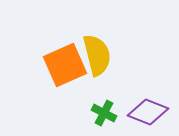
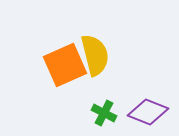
yellow semicircle: moved 2 px left
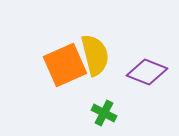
purple diamond: moved 1 px left, 40 px up
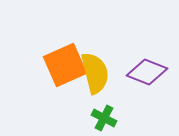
yellow semicircle: moved 18 px down
green cross: moved 5 px down
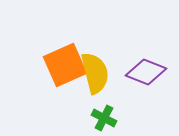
purple diamond: moved 1 px left
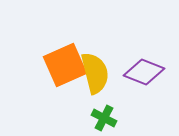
purple diamond: moved 2 px left
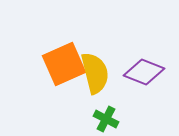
orange square: moved 1 px left, 1 px up
green cross: moved 2 px right, 1 px down
